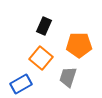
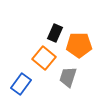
black rectangle: moved 11 px right, 7 px down
orange square: moved 3 px right
blue rectangle: rotated 25 degrees counterclockwise
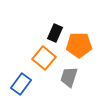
gray trapezoid: moved 1 px right
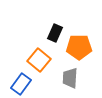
orange pentagon: moved 2 px down
orange square: moved 5 px left, 2 px down
gray trapezoid: moved 1 px right, 1 px down; rotated 15 degrees counterclockwise
